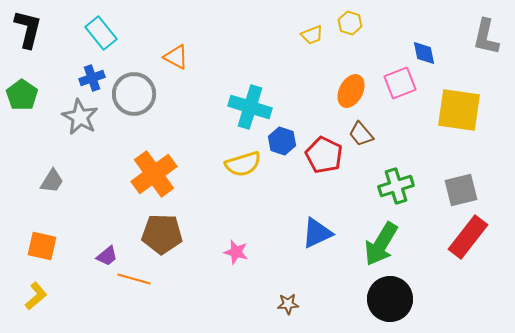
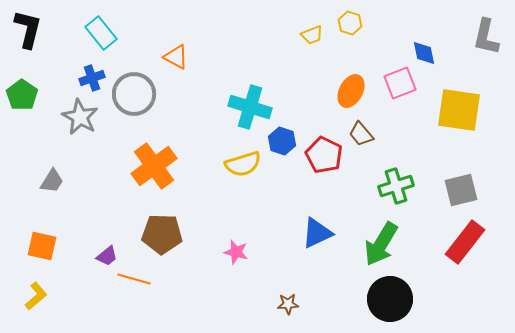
orange cross: moved 8 px up
red rectangle: moved 3 px left, 5 px down
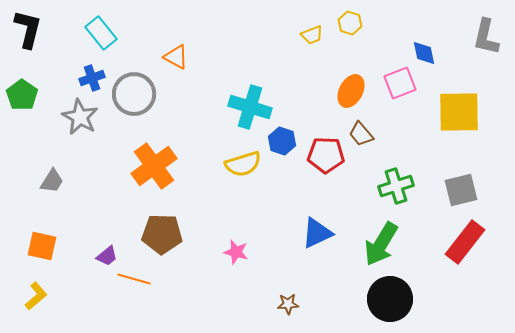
yellow square: moved 2 px down; rotated 9 degrees counterclockwise
red pentagon: moved 2 px right; rotated 24 degrees counterclockwise
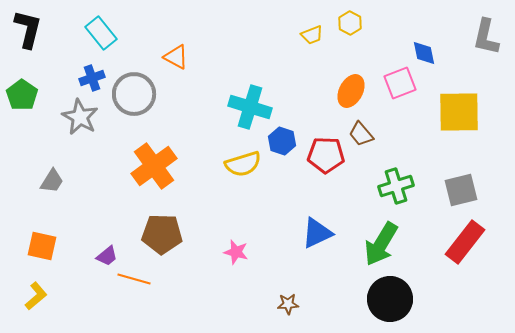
yellow hexagon: rotated 10 degrees clockwise
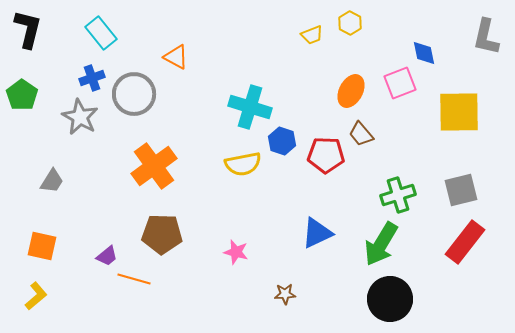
yellow semicircle: rotated 6 degrees clockwise
green cross: moved 2 px right, 9 px down
brown star: moved 3 px left, 10 px up
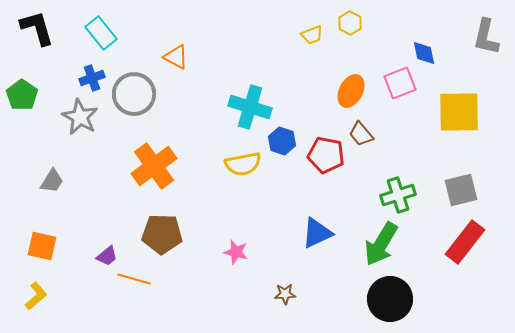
black L-shape: moved 9 px right, 1 px up; rotated 30 degrees counterclockwise
red pentagon: rotated 9 degrees clockwise
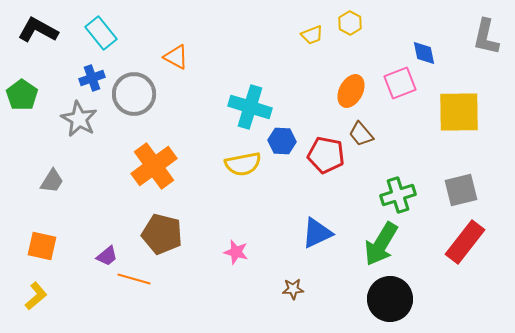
black L-shape: moved 1 px right, 2 px down; rotated 45 degrees counterclockwise
gray star: moved 1 px left, 2 px down
blue hexagon: rotated 16 degrees counterclockwise
brown pentagon: rotated 12 degrees clockwise
brown star: moved 8 px right, 5 px up
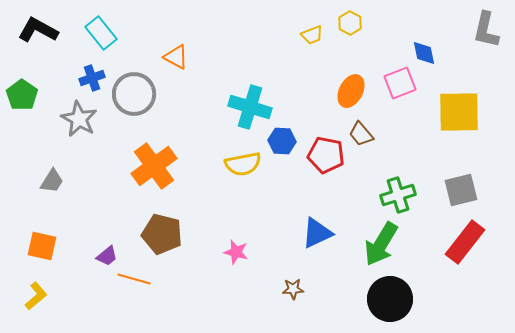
gray L-shape: moved 7 px up
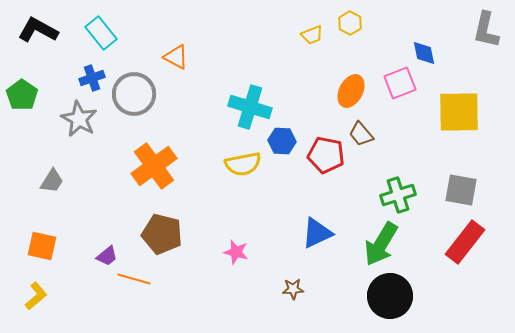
gray square: rotated 24 degrees clockwise
black circle: moved 3 px up
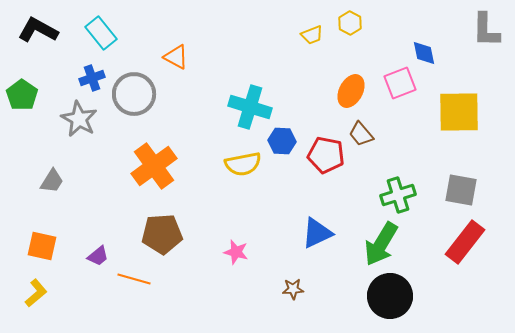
gray L-shape: rotated 12 degrees counterclockwise
brown pentagon: rotated 18 degrees counterclockwise
purple trapezoid: moved 9 px left
yellow L-shape: moved 3 px up
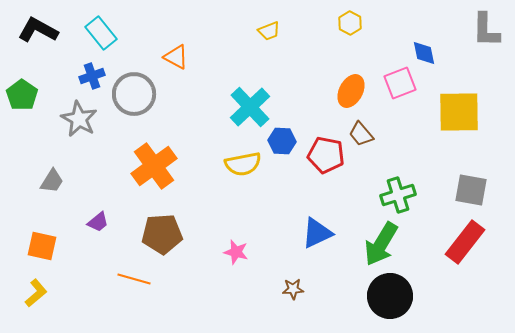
yellow trapezoid: moved 43 px left, 4 px up
blue cross: moved 2 px up
cyan cross: rotated 30 degrees clockwise
gray square: moved 10 px right
purple trapezoid: moved 34 px up
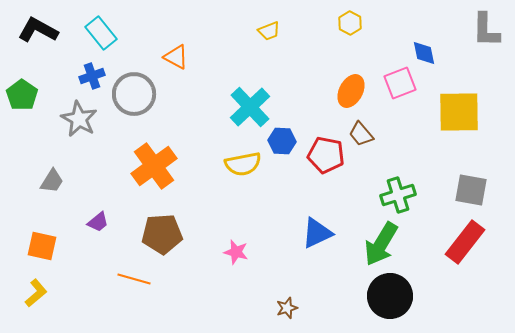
brown star: moved 6 px left, 19 px down; rotated 15 degrees counterclockwise
